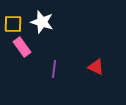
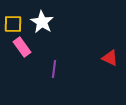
white star: rotated 15 degrees clockwise
red triangle: moved 14 px right, 9 px up
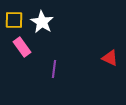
yellow square: moved 1 px right, 4 px up
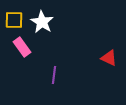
red triangle: moved 1 px left
purple line: moved 6 px down
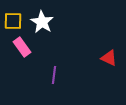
yellow square: moved 1 px left, 1 px down
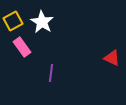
yellow square: rotated 30 degrees counterclockwise
red triangle: moved 3 px right
purple line: moved 3 px left, 2 px up
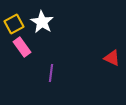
yellow square: moved 1 px right, 3 px down
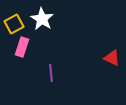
white star: moved 3 px up
pink rectangle: rotated 54 degrees clockwise
purple line: rotated 12 degrees counterclockwise
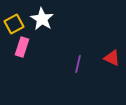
purple line: moved 27 px right, 9 px up; rotated 18 degrees clockwise
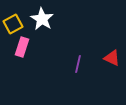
yellow square: moved 1 px left
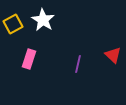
white star: moved 1 px right, 1 px down
pink rectangle: moved 7 px right, 12 px down
red triangle: moved 1 px right, 3 px up; rotated 18 degrees clockwise
